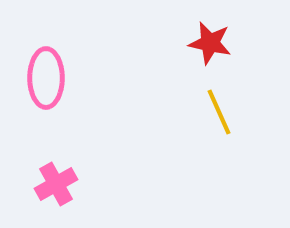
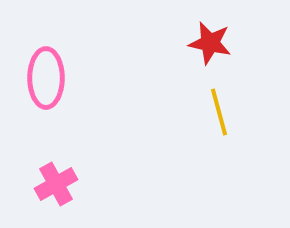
yellow line: rotated 9 degrees clockwise
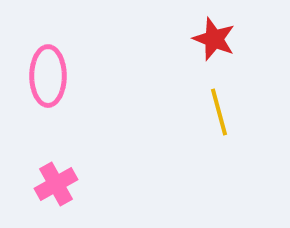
red star: moved 4 px right, 4 px up; rotated 9 degrees clockwise
pink ellipse: moved 2 px right, 2 px up
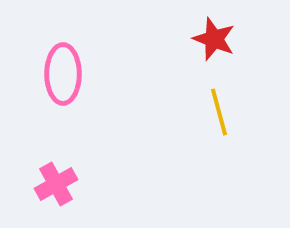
pink ellipse: moved 15 px right, 2 px up
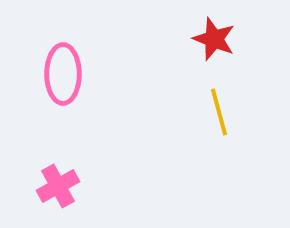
pink cross: moved 2 px right, 2 px down
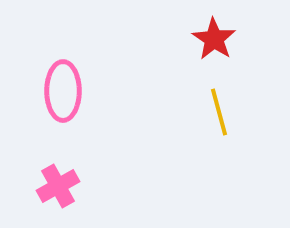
red star: rotated 12 degrees clockwise
pink ellipse: moved 17 px down
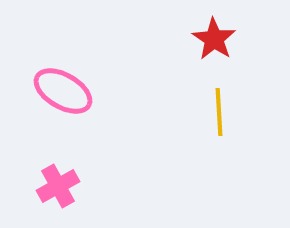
pink ellipse: rotated 60 degrees counterclockwise
yellow line: rotated 12 degrees clockwise
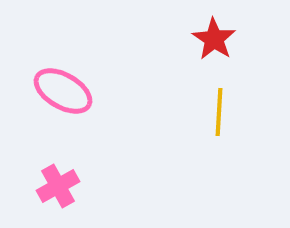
yellow line: rotated 6 degrees clockwise
